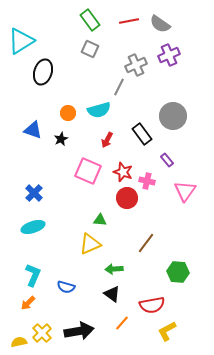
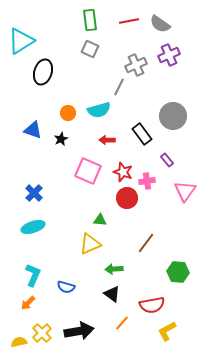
green rectangle: rotated 30 degrees clockwise
red arrow: rotated 63 degrees clockwise
pink cross: rotated 21 degrees counterclockwise
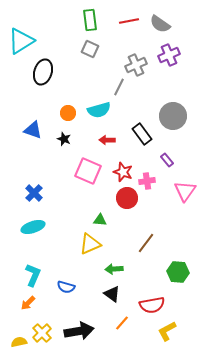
black star: moved 3 px right; rotated 24 degrees counterclockwise
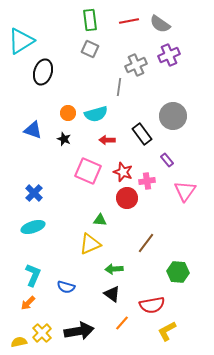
gray line: rotated 18 degrees counterclockwise
cyan semicircle: moved 3 px left, 4 px down
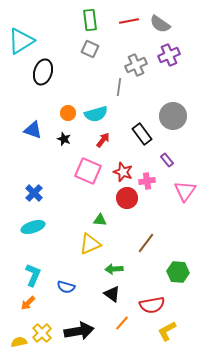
red arrow: moved 4 px left; rotated 126 degrees clockwise
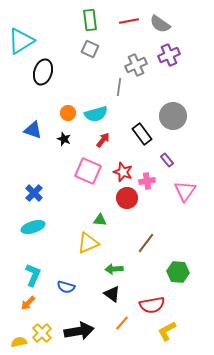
yellow triangle: moved 2 px left, 1 px up
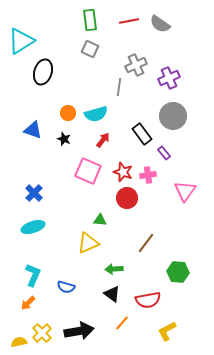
purple cross: moved 23 px down
purple rectangle: moved 3 px left, 7 px up
pink cross: moved 1 px right, 6 px up
red semicircle: moved 4 px left, 5 px up
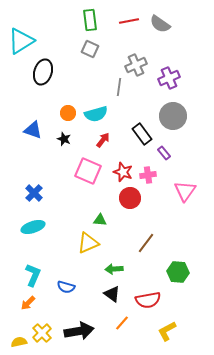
red circle: moved 3 px right
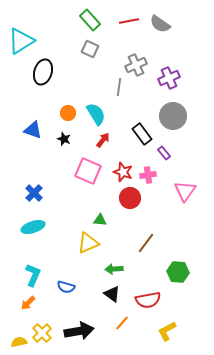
green rectangle: rotated 35 degrees counterclockwise
cyan semicircle: rotated 105 degrees counterclockwise
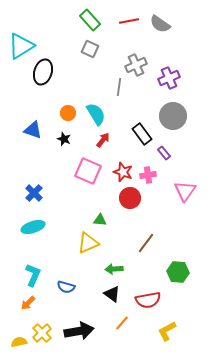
cyan triangle: moved 5 px down
